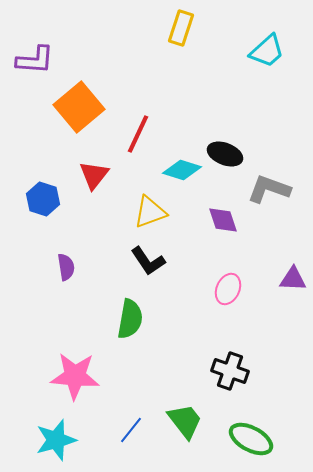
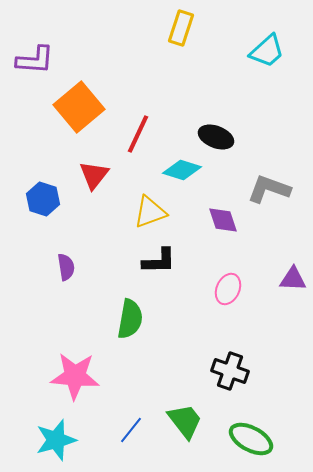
black ellipse: moved 9 px left, 17 px up
black L-shape: moved 11 px right; rotated 57 degrees counterclockwise
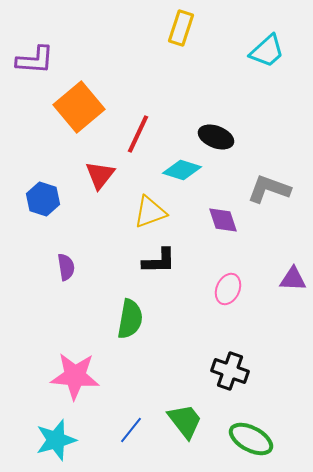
red triangle: moved 6 px right
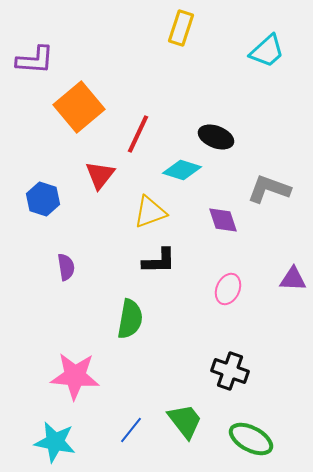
cyan star: moved 1 px left, 2 px down; rotated 27 degrees clockwise
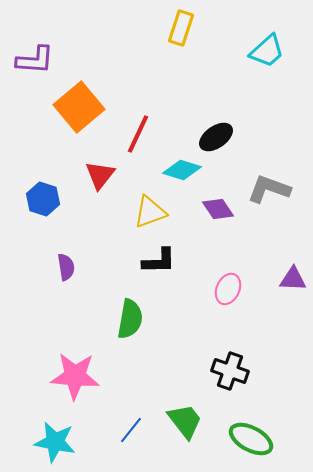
black ellipse: rotated 56 degrees counterclockwise
purple diamond: moved 5 px left, 11 px up; rotated 16 degrees counterclockwise
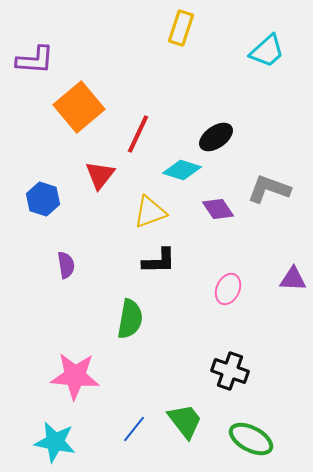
purple semicircle: moved 2 px up
blue line: moved 3 px right, 1 px up
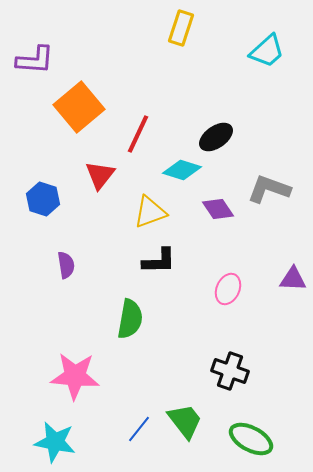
blue line: moved 5 px right
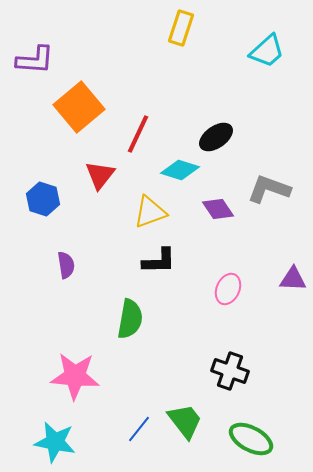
cyan diamond: moved 2 px left
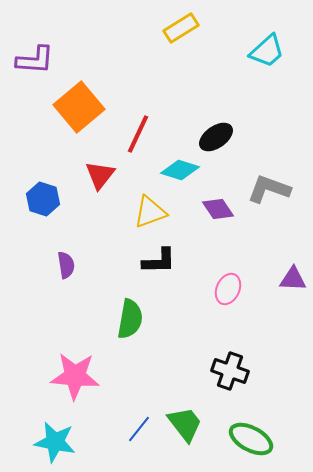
yellow rectangle: rotated 40 degrees clockwise
green trapezoid: moved 3 px down
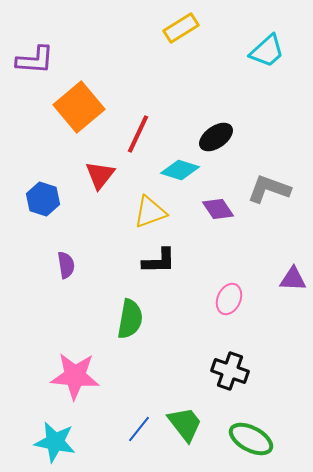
pink ellipse: moved 1 px right, 10 px down
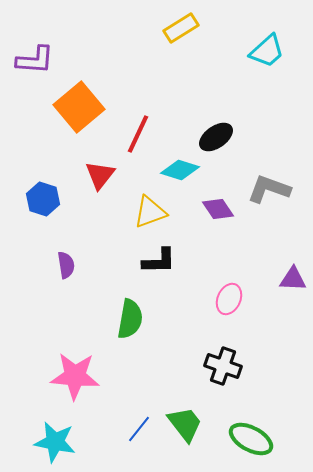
black cross: moved 7 px left, 5 px up
